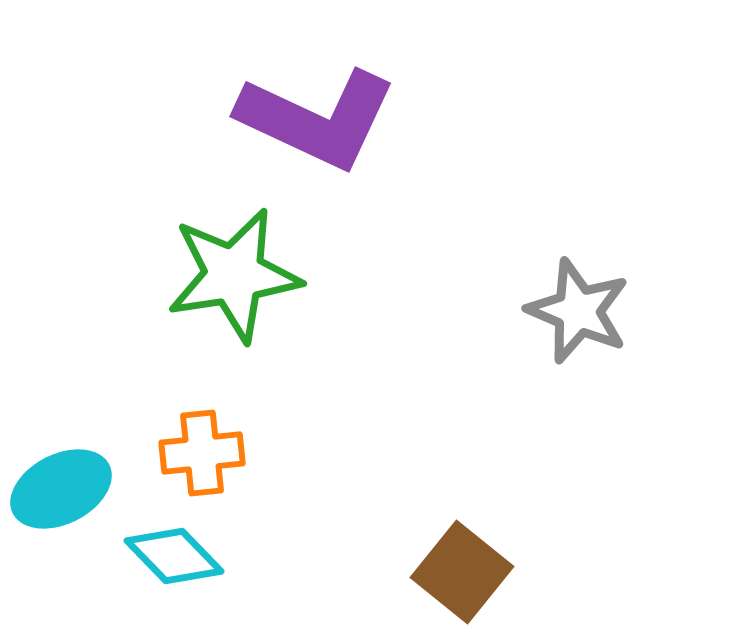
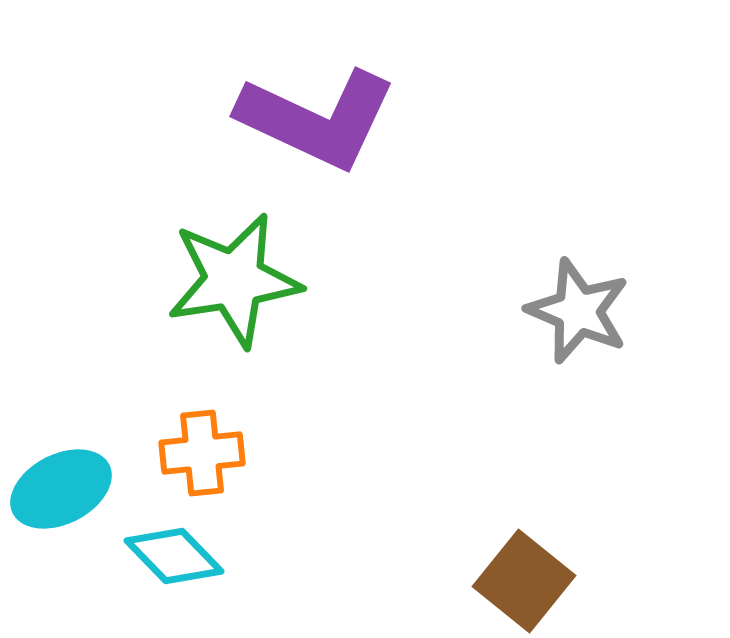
green star: moved 5 px down
brown square: moved 62 px right, 9 px down
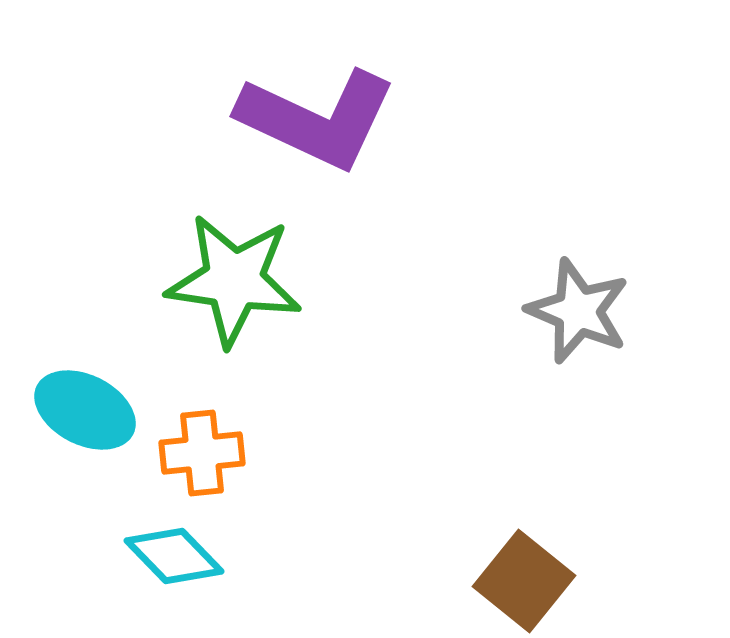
green star: rotated 17 degrees clockwise
cyan ellipse: moved 24 px right, 79 px up; rotated 54 degrees clockwise
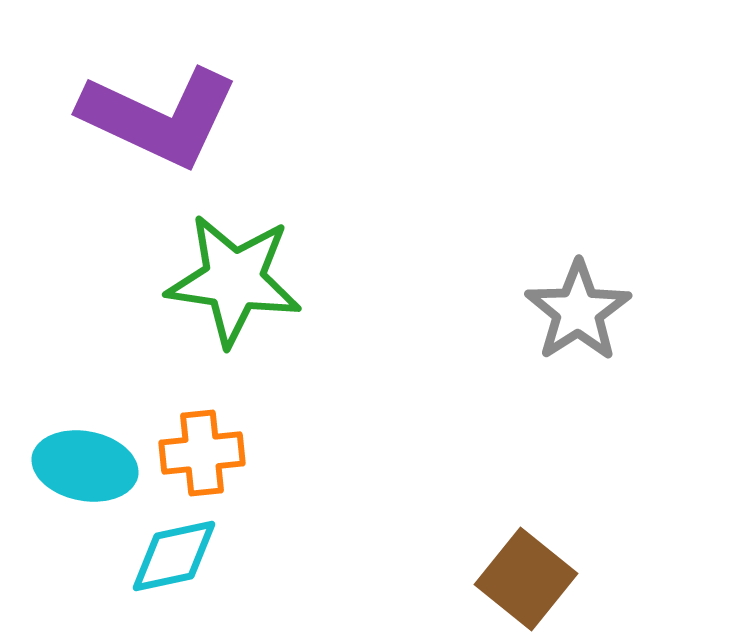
purple L-shape: moved 158 px left, 2 px up
gray star: rotated 16 degrees clockwise
cyan ellipse: moved 56 px down; rotated 16 degrees counterclockwise
cyan diamond: rotated 58 degrees counterclockwise
brown square: moved 2 px right, 2 px up
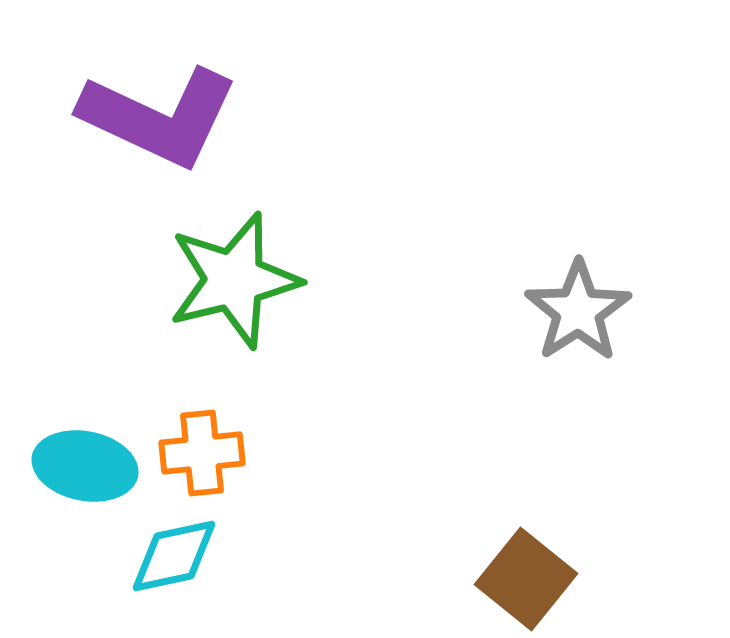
green star: rotated 22 degrees counterclockwise
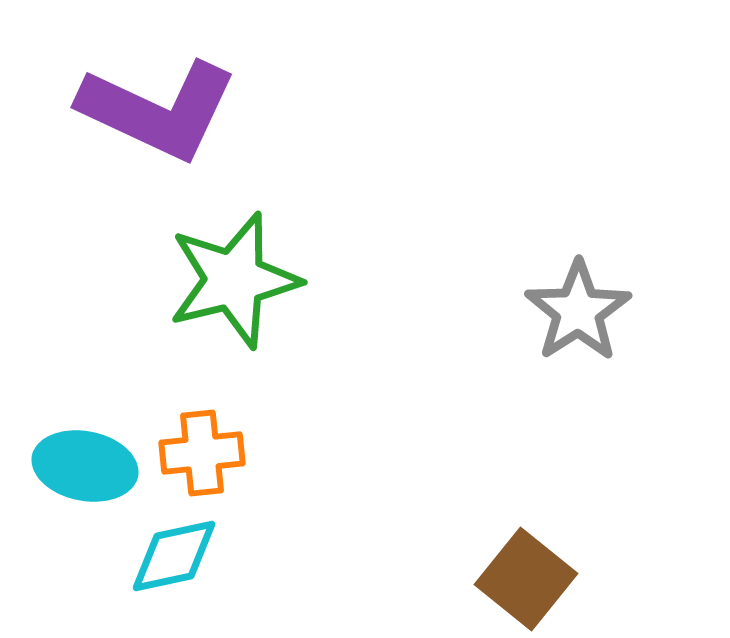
purple L-shape: moved 1 px left, 7 px up
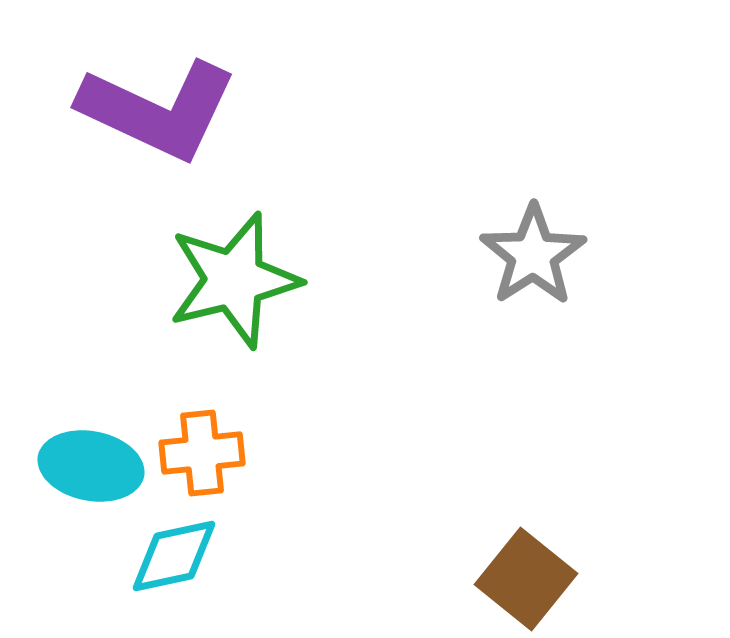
gray star: moved 45 px left, 56 px up
cyan ellipse: moved 6 px right
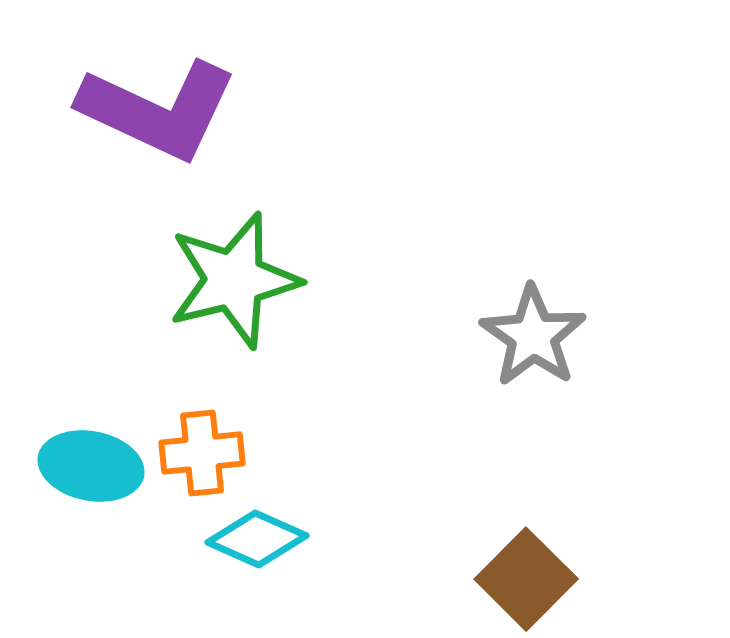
gray star: moved 81 px down; rotated 4 degrees counterclockwise
cyan diamond: moved 83 px right, 17 px up; rotated 36 degrees clockwise
brown square: rotated 6 degrees clockwise
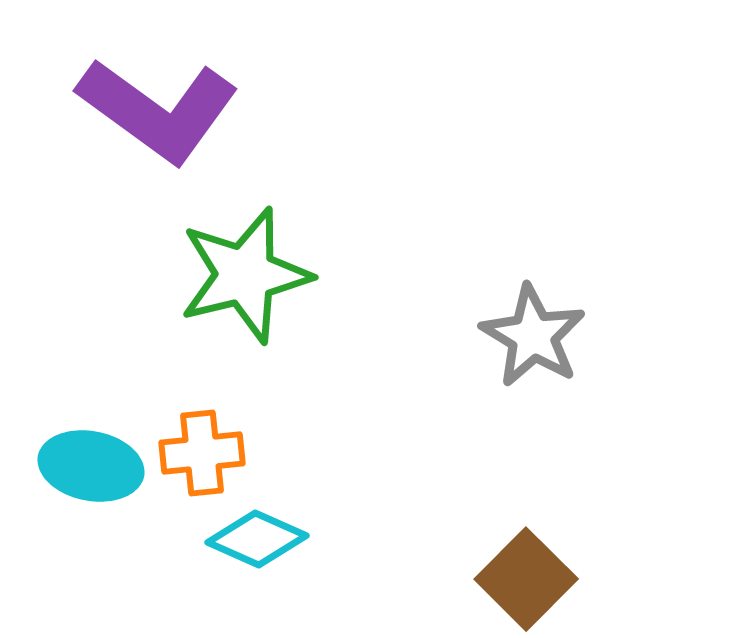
purple L-shape: rotated 11 degrees clockwise
green star: moved 11 px right, 5 px up
gray star: rotated 4 degrees counterclockwise
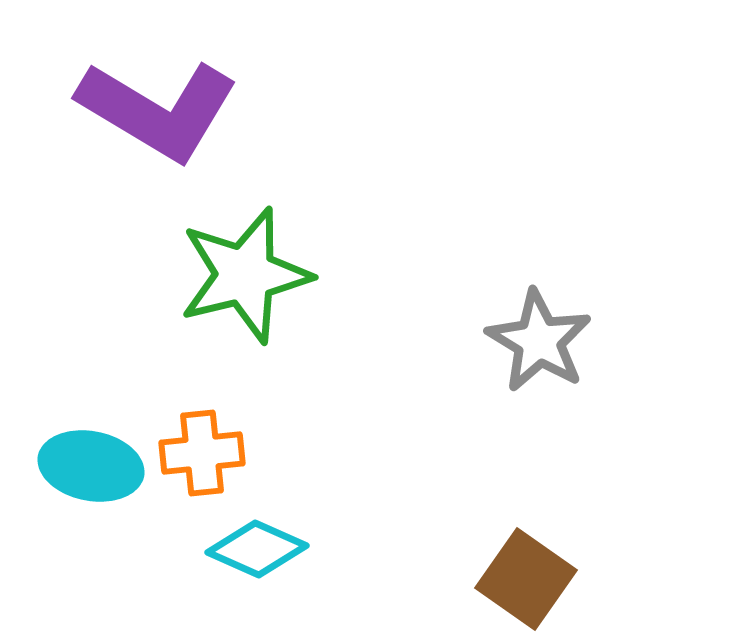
purple L-shape: rotated 5 degrees counterclockwise
gray star: moved 6 px right, 5 px down
cyan diamond: moved 10 px down
brown square: rotated 10 degrees counterclockwise
